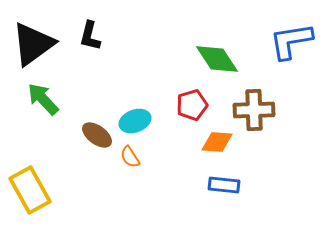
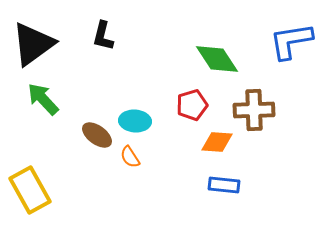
black L-shape: moved 13 px right
cyan ellipse: rotated 24 degrees clockwise
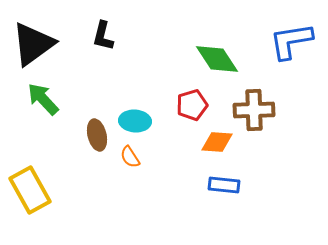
brown ellipse: rotated 40 degrees clockwise
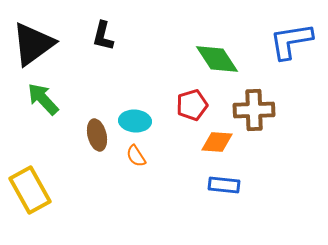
orange semicircle: moved 6 px right, 1 px up
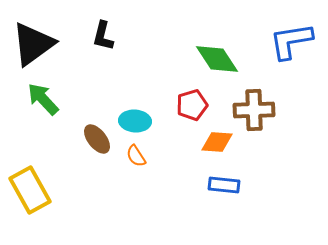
brown ellipse: moved 4 px down; rotated 24 degrees counterclockwise
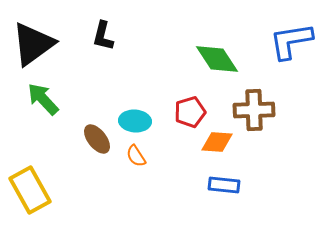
red pentagon: moved 2 px left, 7 px down
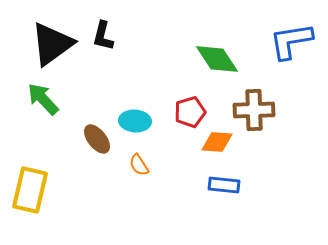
black triangle: moved 19 px right
orange semicircle: moved 3 px right, 9 px down
yellow rectangle: rotated 42 degrees clockwise
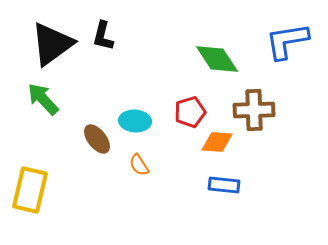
blue L-shape: moved 4 px left
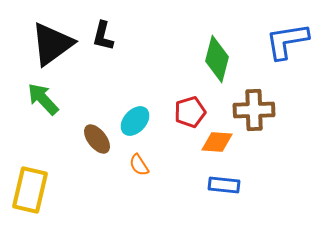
green diamond: rotated 48 degrees clockwise
cyan ellipse: rotated 52 degrees counterclockwise
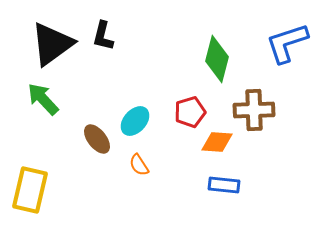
blue L-shape: moved 2 px down; rotated 9 degrees counterclockwise
